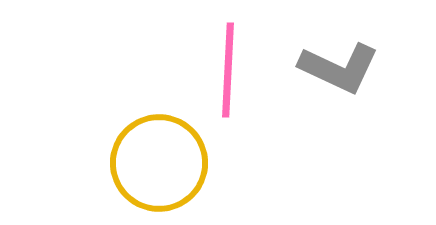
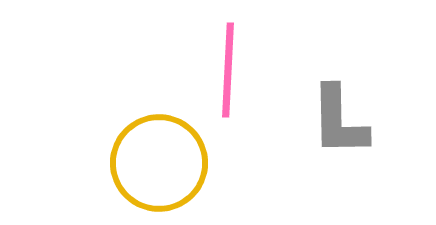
gray L-shape: moved 53 px down; rotated 64 degrees clockwise
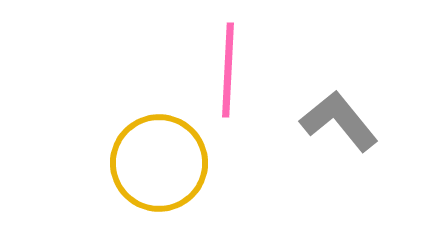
gray L-shape: rotated 142 degrees clockwise
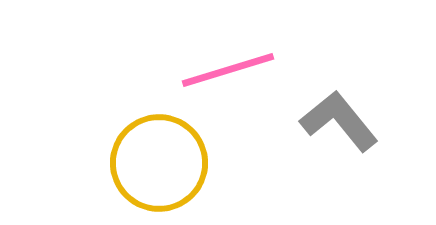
pink line: rotated 70 degrees clockwise
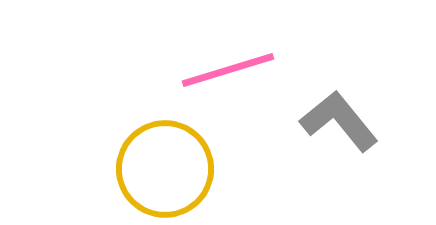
yellow circle: moved 6 px right, 6 px down
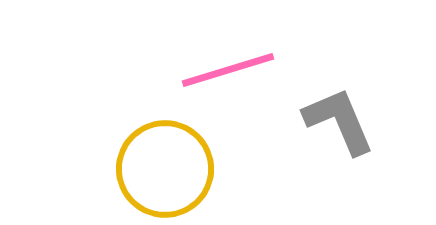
gray L-shape: rotated 16 degrees clockwise
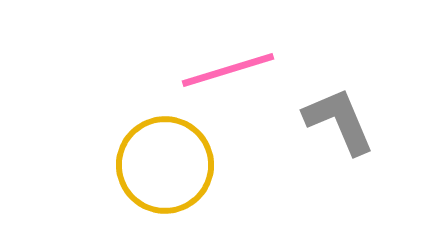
yellow circle: moved 4 px up
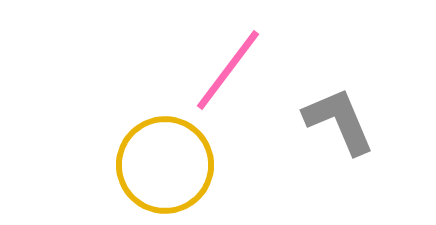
pink line: rotated 36 degrees counterclockwise
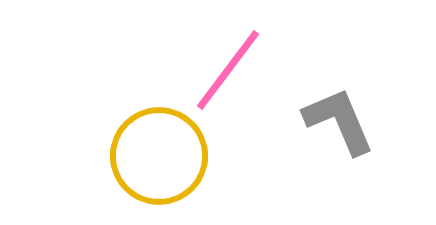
yellow circle: moved 6 px left, 9 px up
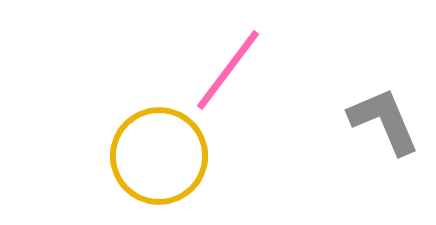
gray L-shape: moved 45 px right
